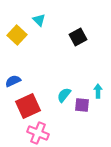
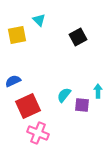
yellow square: rotated 36 degrees clockwise
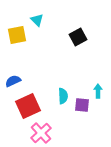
cyan triangle: moved 2 px left
cyan semicircle: moved 1 px left, 1 px down; rotated 140 degrees clockwise
pink cross: moved 3 px right; rotated 25 degrees clockwise
